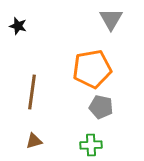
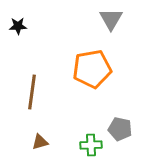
black star: rotated 18 degrees counterclockwise
gray pentagon: moved 19 px right, 22 px down
brown triangle: moved 6 px right, 1 px down
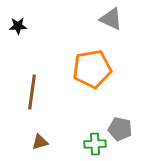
gray triangle: rotated 35 degrees counterclockwise
green cross: moved 4 px right, 1 px up
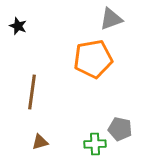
gray triangle: rotated 45 degrees counterclockwise
black star: rotated 24 degrees clockwise
orange pentagon: moved 1 px right, 10 px up
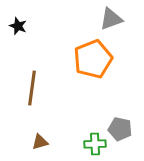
orange pentagon: rotated 12 degrees counterclockwise
brown line: moved 4 px up
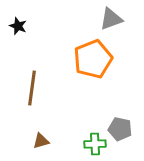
brown triangle: moved 1 px right, 1 px up
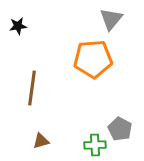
gray triangle: rotated 30 degrees counterclockwise
black star: rotated 30 degrees counterclockwise
orange pentagon: rotated 18 degrees clockwise
gray pentagon: rotated 15 degrees clockwise
green cross: moved 1 px down
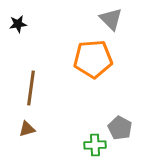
gray triangle: rotated 25 degrees counterclockwise
black star: moved 2 px up
brown line: moved 1 px left
gray pentagon: moved 1 px up
brown triangle: moved 14 px left, 12 px up
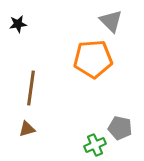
gray triangle: moved 2 px down
gray pentagon: rotated 15 degrees counterclockwise
green cross: rotated 20 degrees counterclockwise
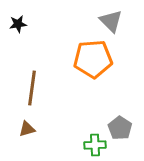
brown line: moved 1 px right
gray pentagon: rotated 20 degrees clockwise
green cross: rotated 20 degrees clockwise
